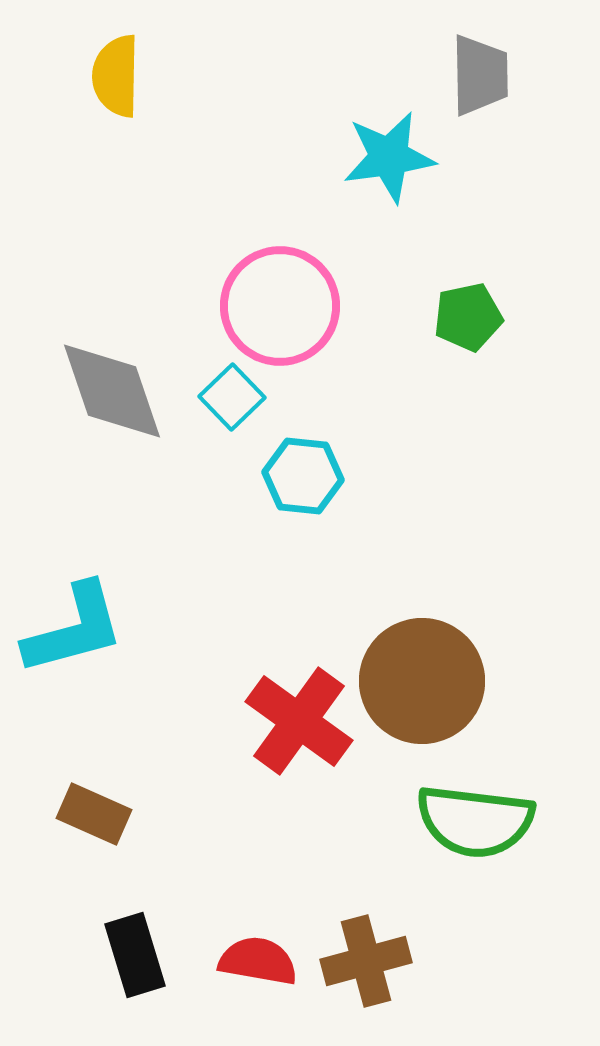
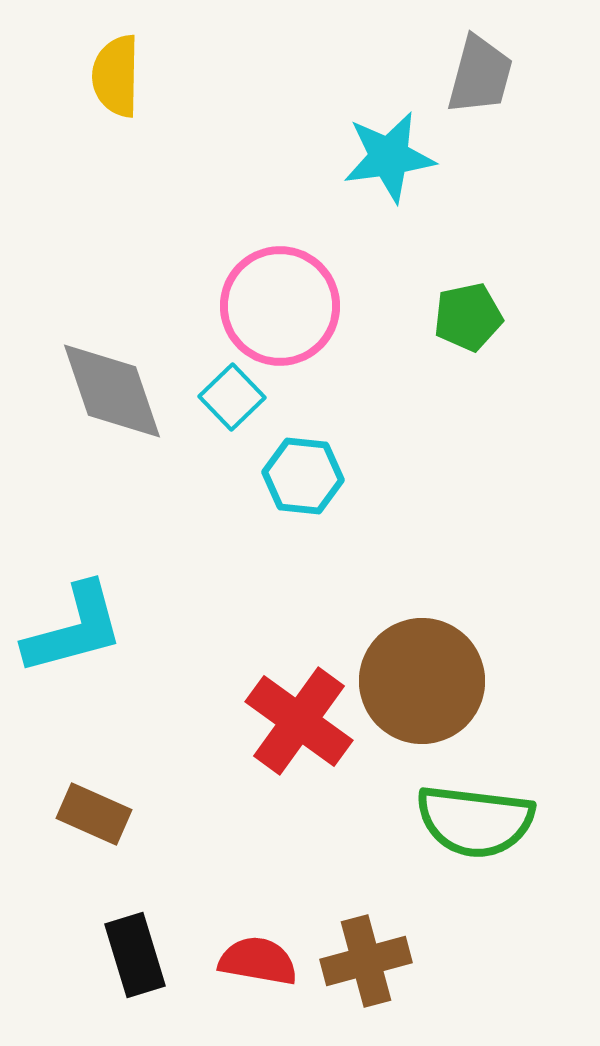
gray trapezoid: rotated 16 degrees clockwise
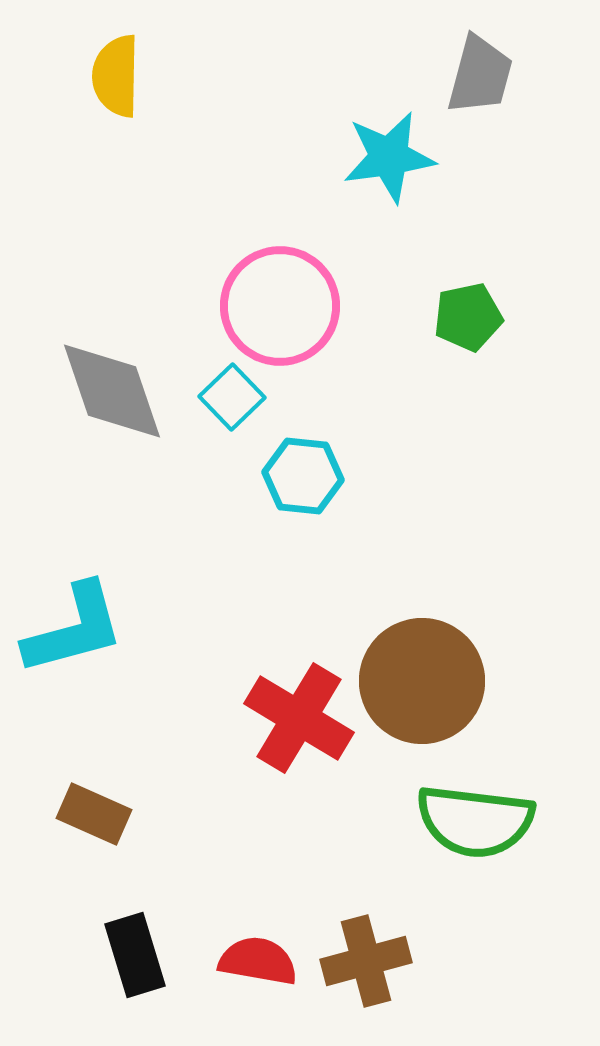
red cross: moved 3 px up; rotated 5 degrees counterclockwise
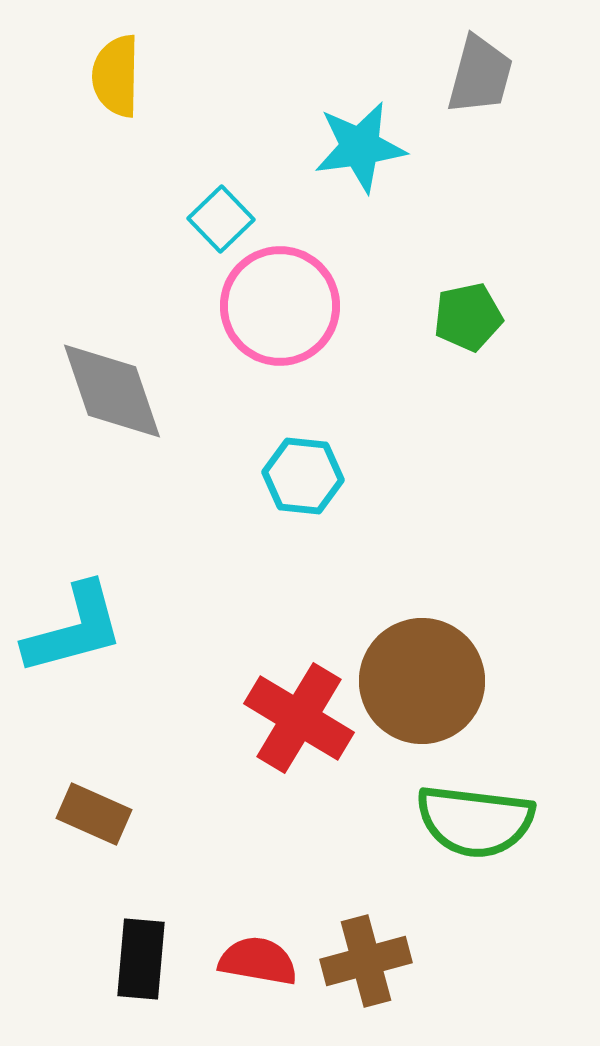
cyan star: moved 29 px left, 10 px up
cyan square: moved 11 px left, 178 px up
black rectangle: moved 6 px right, 4 px down; rotated 22 degrees clockwise
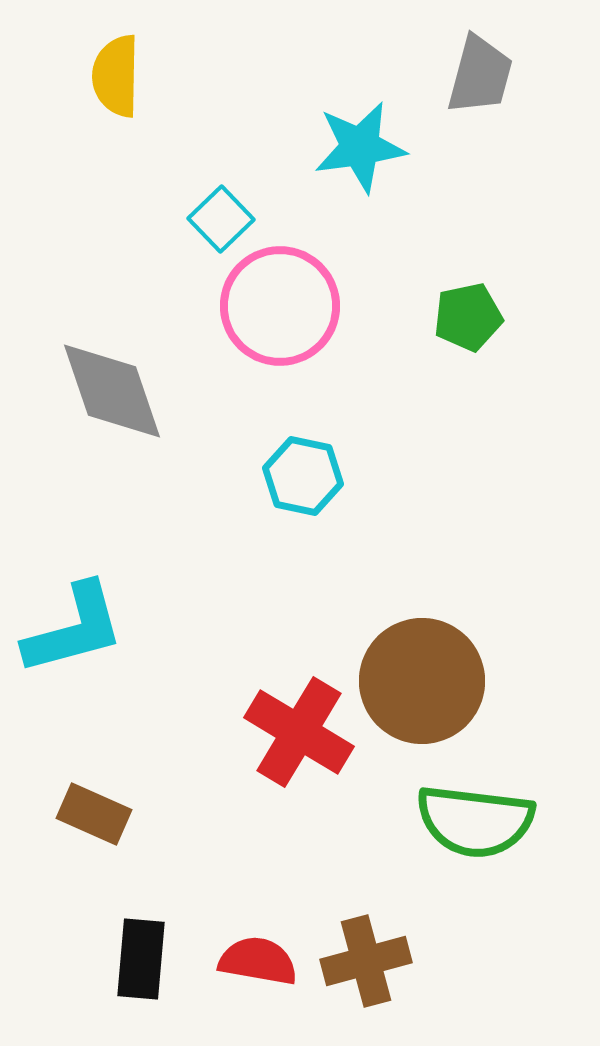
cyan hexagon: rotated 6 degrees clockwise
red cross: moved 14 px down
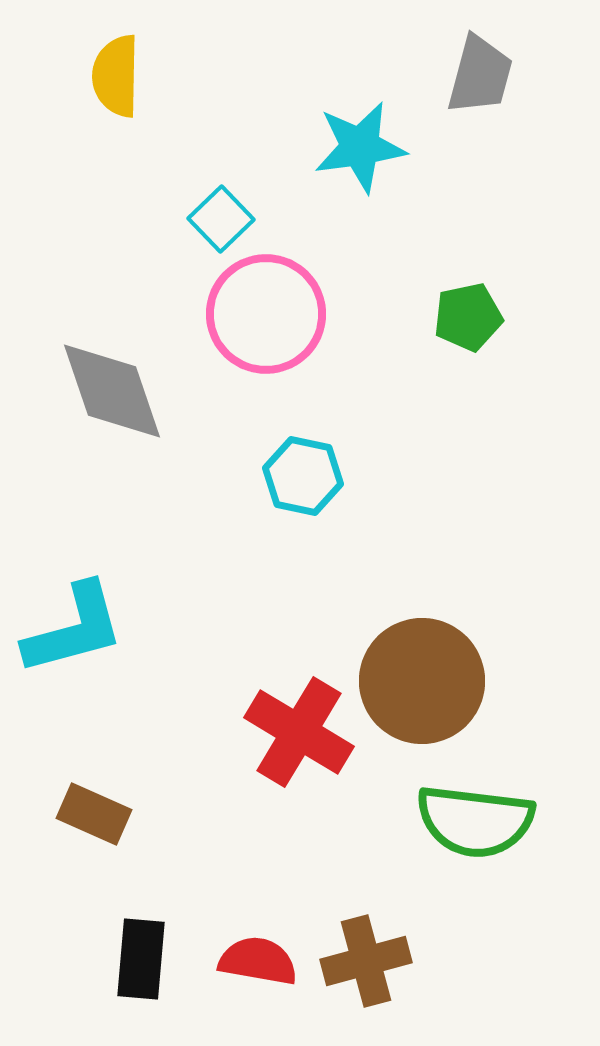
pink circle: moved 14 px left, 8 px down
